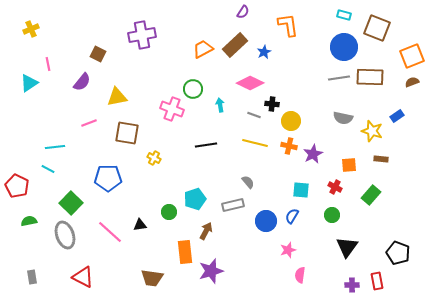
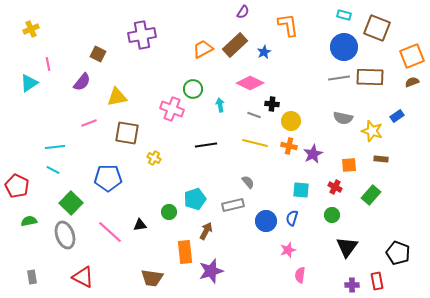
cyan line at (48, 169): moved 5 px right, 1 px down
blue semicircle at (292, 216): moved 2 px down; rotated 14 degrees counterclockwise
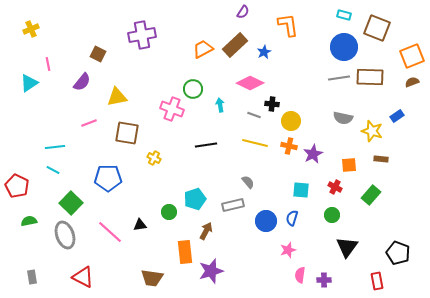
purple cross at (352, 285): moved 28 px left, 5 px up
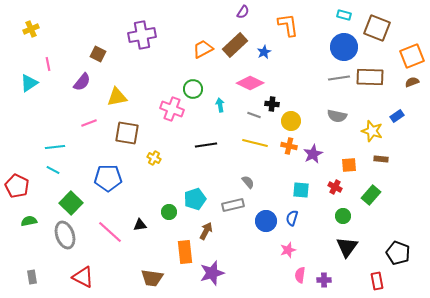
gray semicircle at (343, 118): moved 6 px left, 2 px up
green circle at (332, 215): moved 11 px right, 1 px down
purple star at (211, 271): moved 1 px right, 2 px down
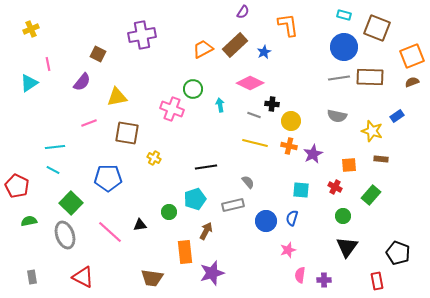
black line at (206, 145): moved 22 px down
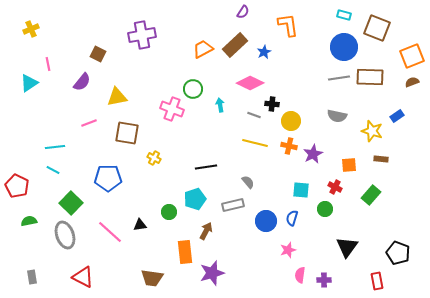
green circle at (343, 216): moved 18 px left, 7 px up
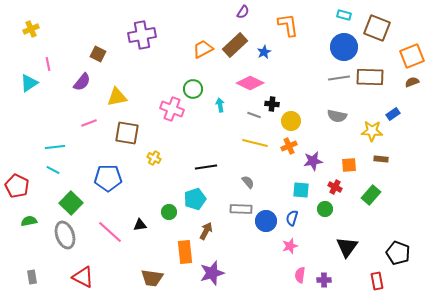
blue rectangle at (397, 116): moved 4 px left, 2 px up
yellow star at (372, 131): rotated 15 degrees counterclockwise
orange cross at (289, 146): rotated 35 degrees counterclockwise
purple star at (313, 154): moved 7 px down; rotated 18 degrees clockwise
gray rectangle at (233, 205): moved 8 px right, 4 px down; rotated 15 degrees clockwise
pink star at (288, 250): moved 2 px right, 4 px up
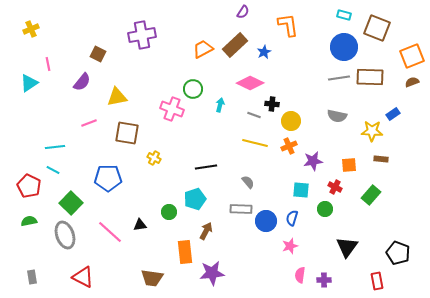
cyan arrow at (220, 105): rotated 24 degrees clockwise
red pentagon at (17, 186): moved 12 px right
purple star at (212, 273): rotated 10 degrees clockwise
